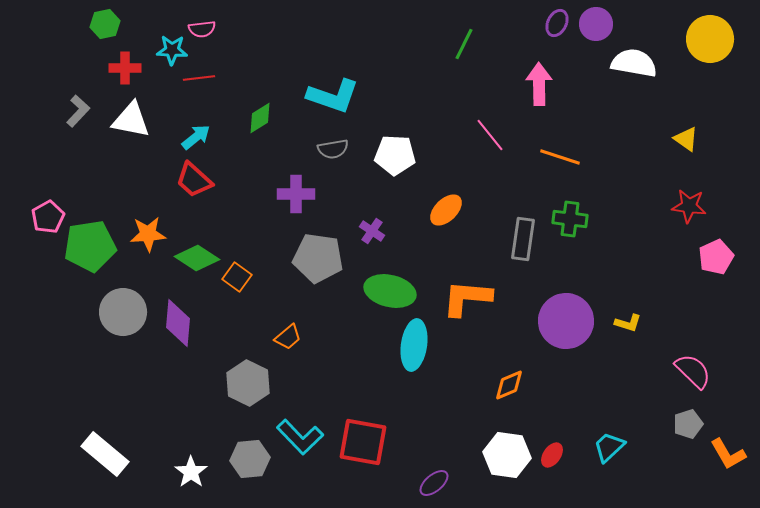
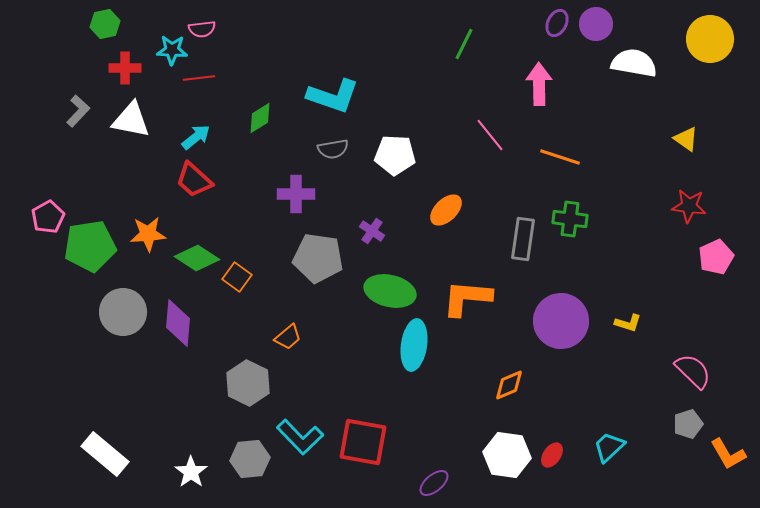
purple circle at (566, 321): moved 5 px left
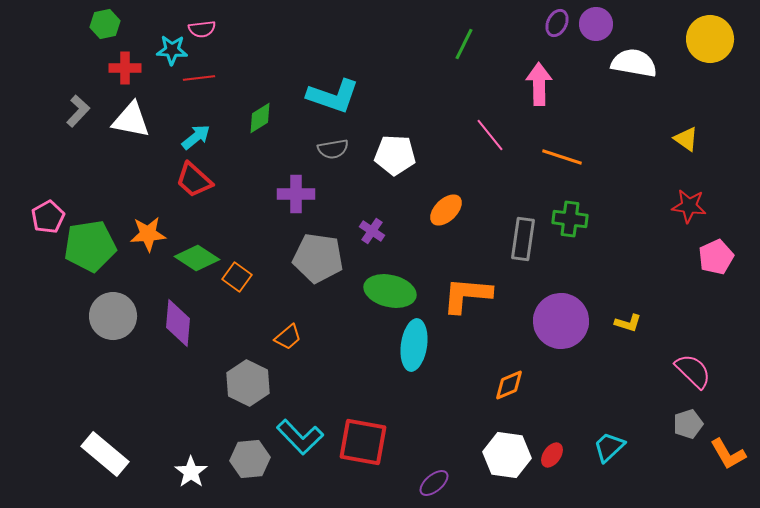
orange line at (560, 157): moved 2 px right
orange L-shape at (467, 298): moved 3 px up
gray circle at (123, 312): moved 10 px left, 4 px down
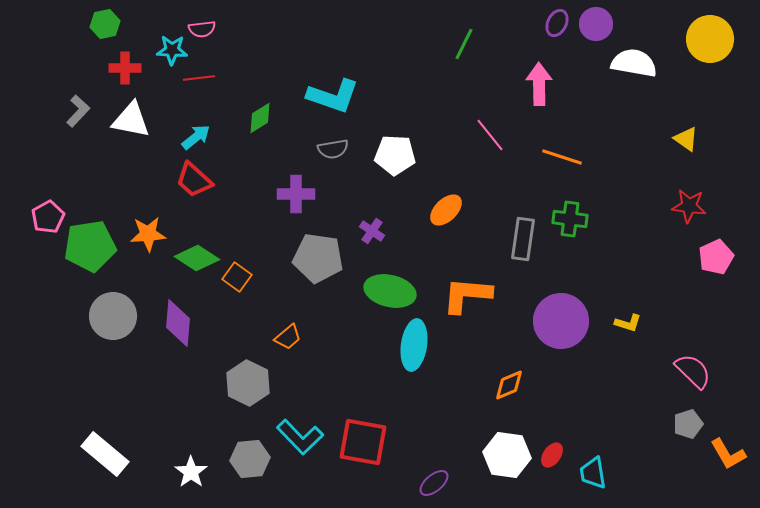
cyan trapezoid at (609, 447): moved 16 px left, 26 px down; rotated 56 degrees counterclockwise
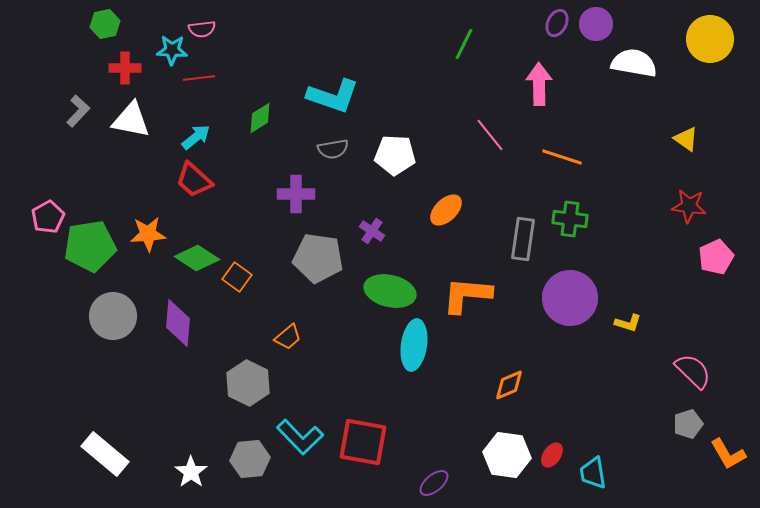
purple circle at (561, 321): moved 9 px right, 23 px up
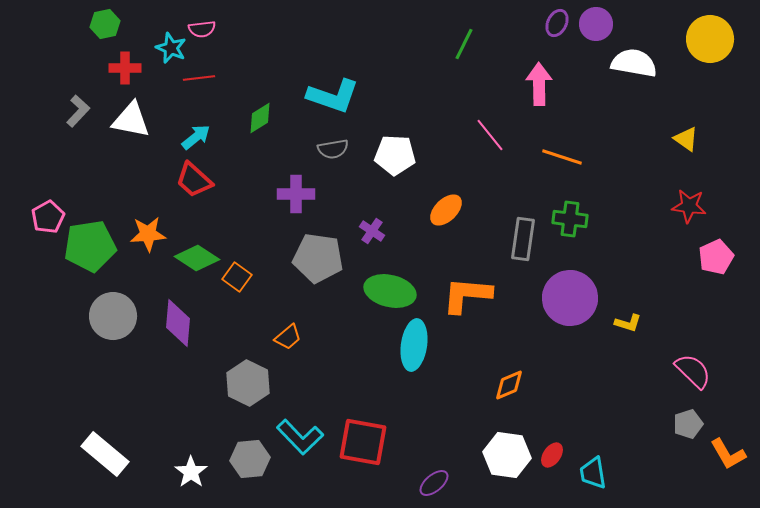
cyan star at (172, 50): moved 1 px left, 2 px up; rotated 20 degrees clockwise
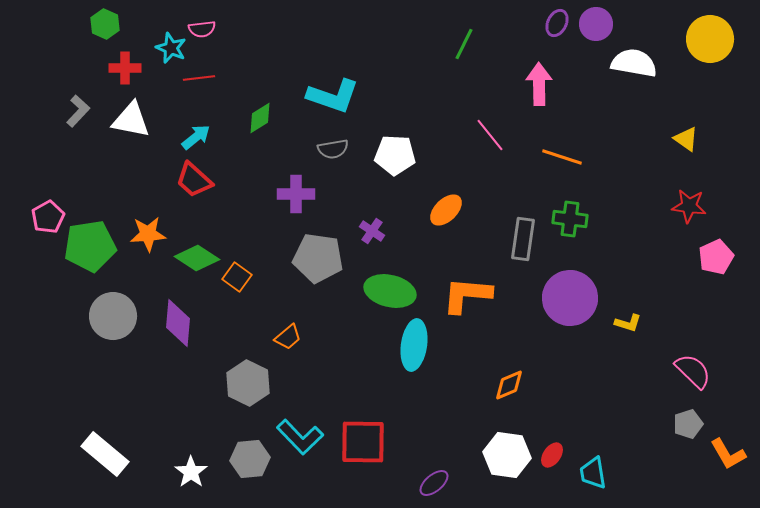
green hexagon at (105, 24): rotated 24 degrees counterclockwise
red square at (363, 442): rotated 9 degrees counterclockwise
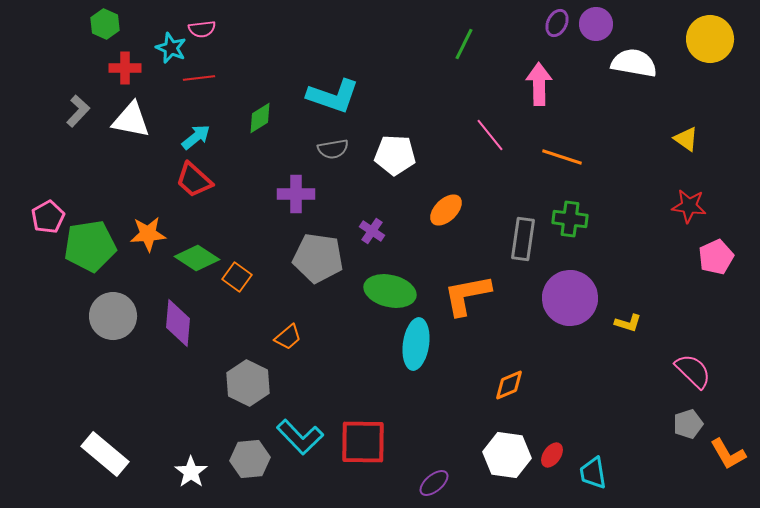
orange L-shape at (467, 295): rotated 16 degrees counterclockwise
cyan ellipse at (414, 345): moved 2 px right, 1 px up
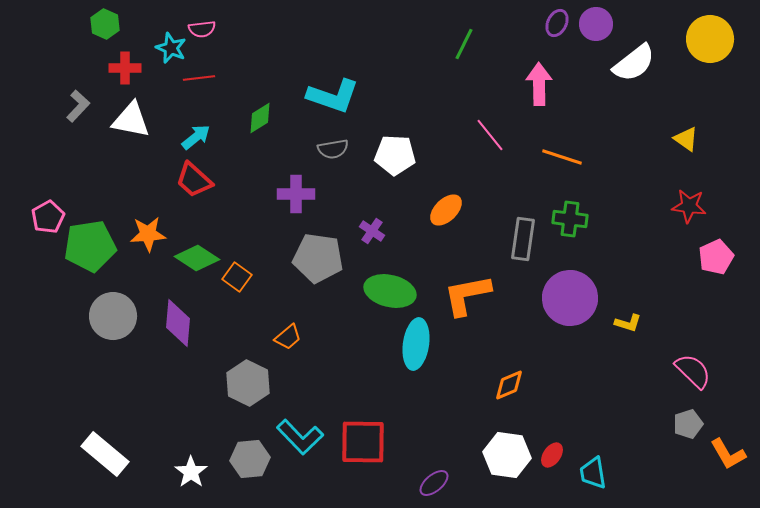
white semicircle at (634, 63): rotated 132 degrees clockwise
gray L-shape at (78, 111): moved 5 px up
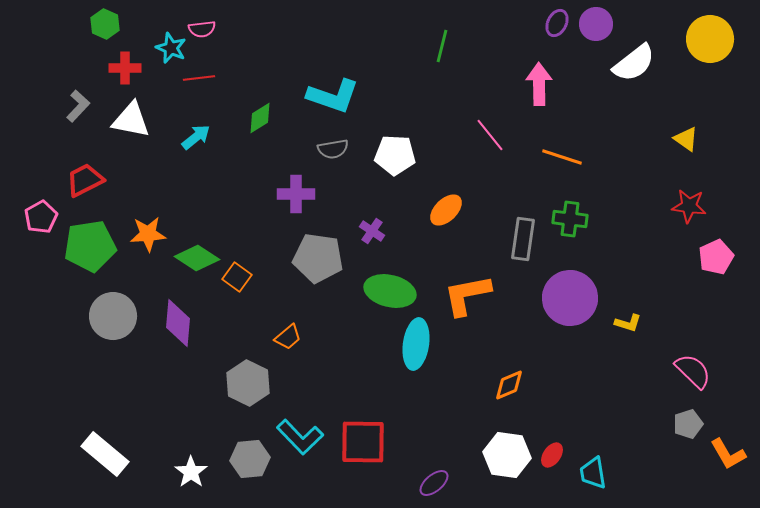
green line at (464, 44): moved 22 px left, 2 px down; rotated 12 degrees counterclockwise
red trapezoid at (194, 180): moved 109 px left; rotated 111 degrees clockwise
pink pentagon at (48, 217): moved 7 px left
